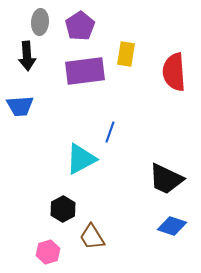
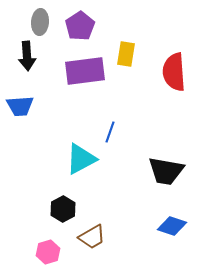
black trapezoid: moved 8 px up; rotated 15 degrees counterclockwise
brown trapezoid: rotated 88 degrees counterclockwise
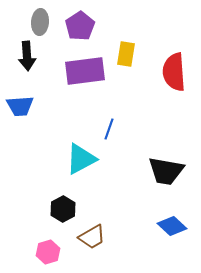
blue line: moved 1 px left, 3 px up
blue diamond: rotated 24 degrees clockwise
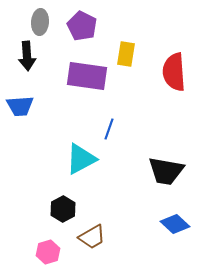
purple pentagon: moved 2 px right; rotated 12 degrees counterclockwise
purple rectangle: moved 2 px right, 5 px down; rotated 15 degrees clockwise
blue diamond: moved 3 px right, 2 px up
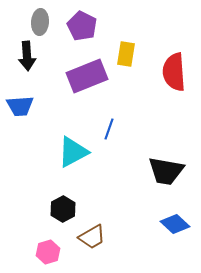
purple rectangle: rotated 30 degrees counterclockwise
cyan triangle: moved 8 px left, 7 px up
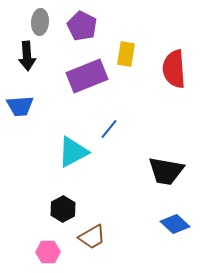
red semicircle: moved 3 px up
blue line: rotated 20 degrees clockwise
pink hexagon: rotated 15 degrees clockwise
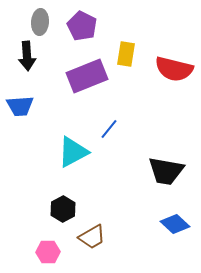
red semicircle: rotated 72 degrees counterclockwise
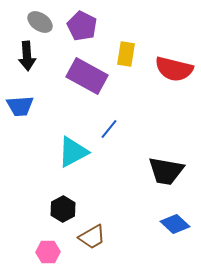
gray ellipse: rotated 60 degrees counterclockwise
purple rectangle: rotated 51 degrees clockwise
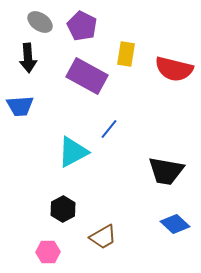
black arrow: moved 1 px right, 2 px down
brown trapezoid: moved 11 px right
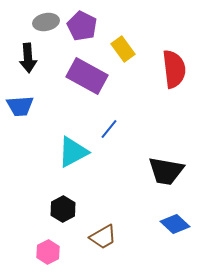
gray ellipse: moved 6 px right; rotated 45 degrees counterclockwise
yellow rectangle: moved 3 px left, 5 px up; rotated 45 degrees counterclockwise
red semicircle: rotated 111 degrees counterclockwise
pink hexagon: rotated 25 degrees counterclockwise
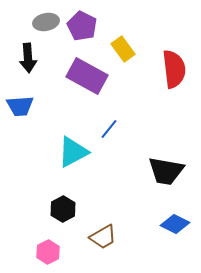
blue diamond: rotated 16 degrees counterclockwise
